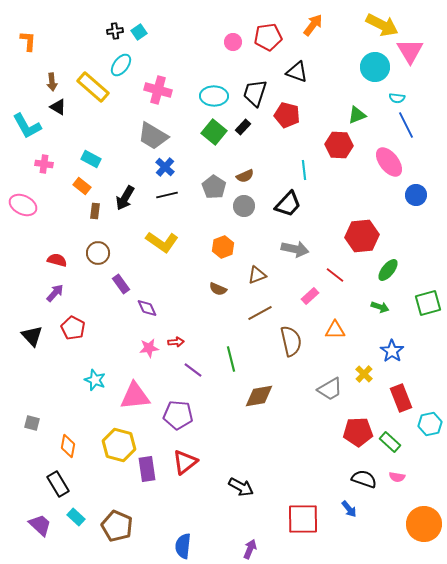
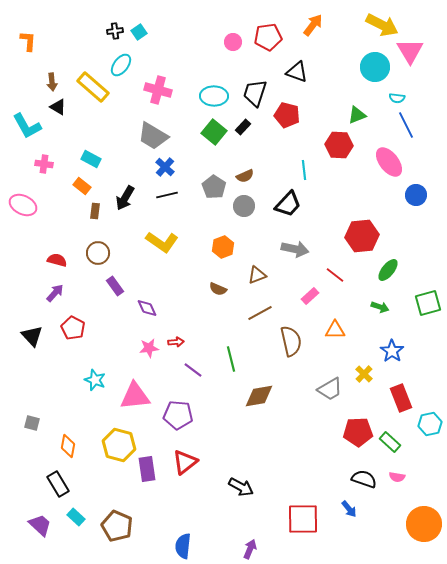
purple rectangle at (121, 284): moved 6 px left, 2 px down
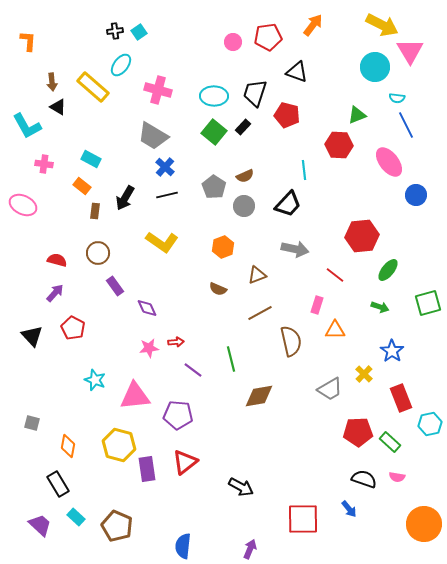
pink rectangle at (310, 296): moved 7 px right, 9 px down; rotated 30 degrees counterclockwise
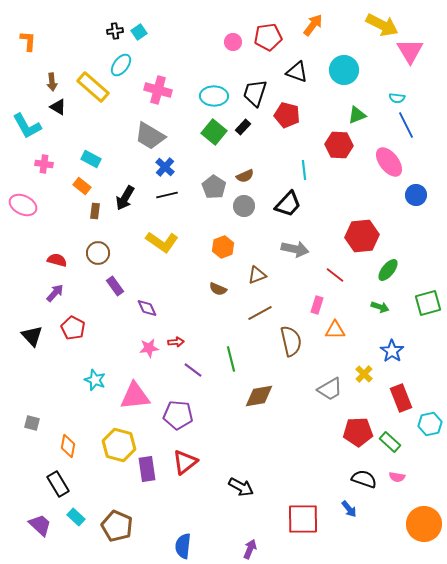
cyan circle at (375, 67): moved 31 px left, 3 px down
gray trapezoid at (153, 136): moved 3 px left
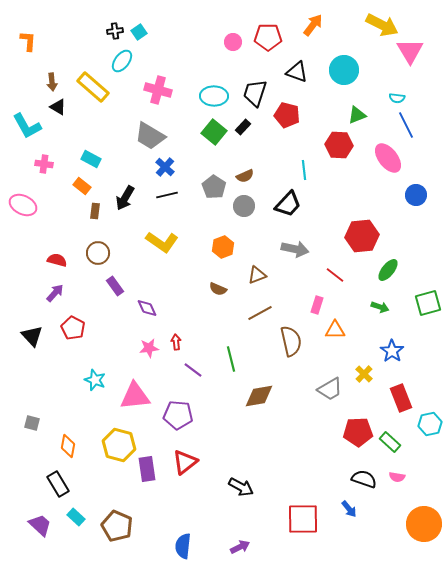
red pentagon at (268, 37): rotated 8 degrees clockwise
cyan ellipse at (121, 65): moved 1 px right, 4 px up
pink ellipse at (389, 162): moved 1 px left, 4 px up
red arrow at (176, 342): rotated 91 degrees counterclockwise
purple arrow at (250, 549): moved 10 px left, 2 px up; rotated 42 degrees clockwise
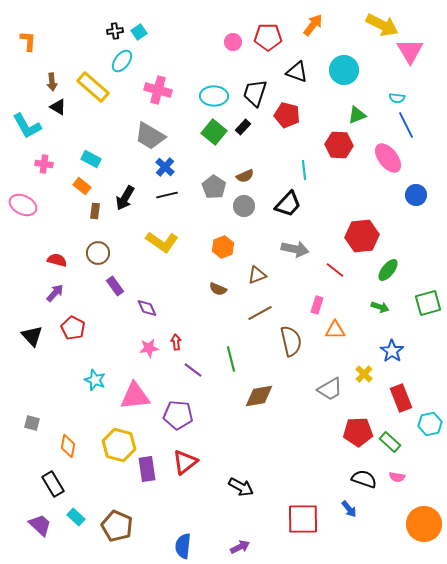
red line at (335, 275): moved 5 px up
black rectangle at (58, 484): moved 5 px left
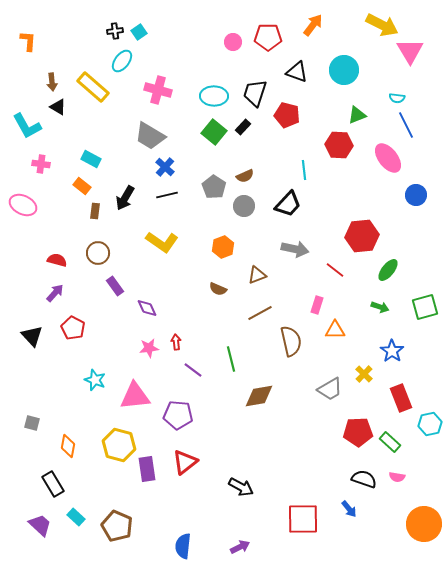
pink cross at (44, 164): moved 3 px left
green square at (428, 303): moved 3 px left, 4 px down
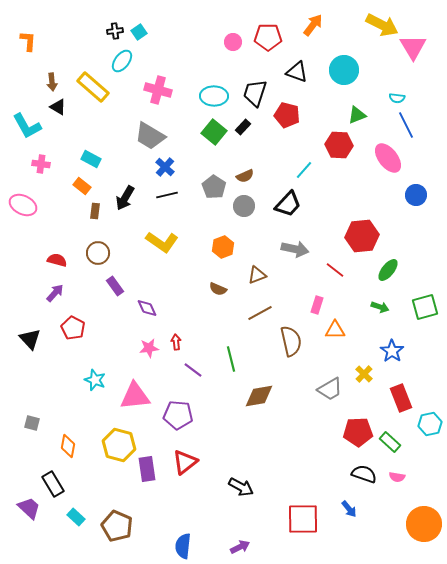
pink triangle at (410, 51): moved 3 px right, 4 px up
cyan line at (304, 170): rotated 48 degrees clockwise
black triangle at (32, 336): moved 2 px left, 3 px down
black semicircle at (364, 479): moved 5 px up
purple trapezoid at (40, 525): moved 11 px left, 17 px up
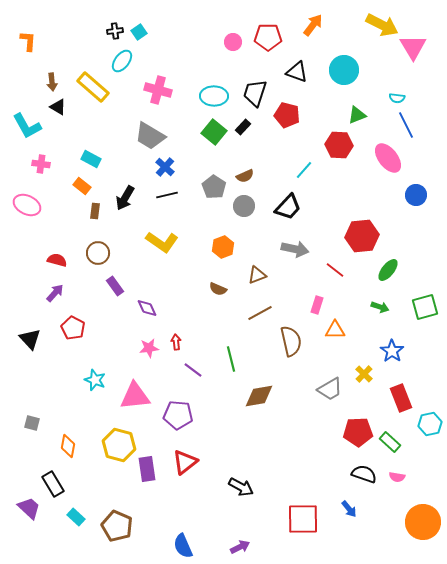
black trapezoid at (288, 204): moved 3 px down
pink ellipse at (23, 205): moved 4 px right
orange circle at (424, 524): moved 1 px left, 2 px up
blue semicircle at (183, 546): rotated 30 degrees counterclockwise
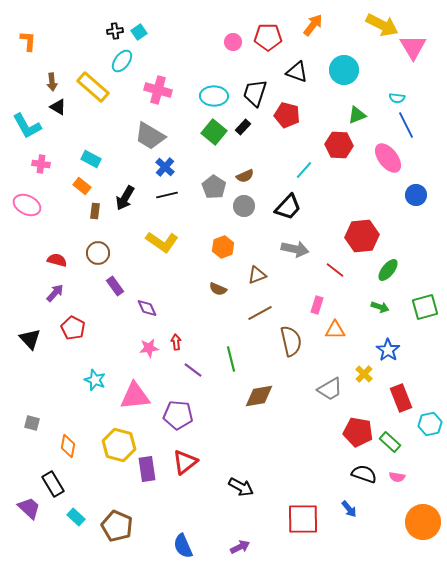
blue star at (392, 351): moved 4 px left, 1 px up
red pentagon at (358, 432): rotated 12 degrees clockwise
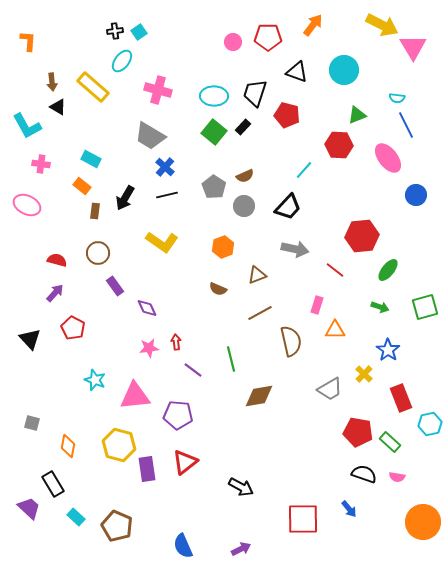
purple arrow at (240, 547): moved 1 px right, 2 px down
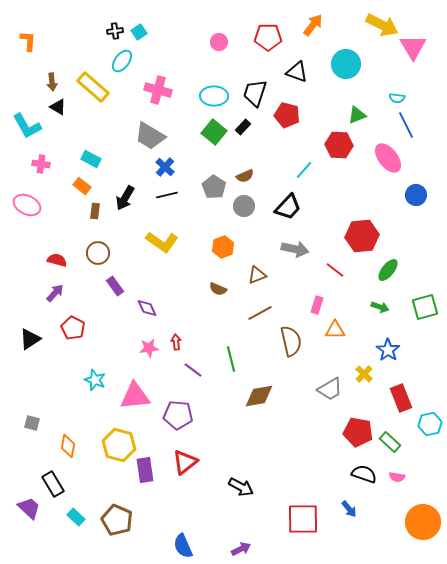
pink circle at (233, 42): moved 14 px left
cyan circle at (344, 70): moved 2 px right, 6 px up
black triangle at (30, 339): rotated 40 degrees clockwise
purple rectangle at (147, 469): moved 2 px left, 1 px down
brown pentagon at (117, 526): moved 6 px up
